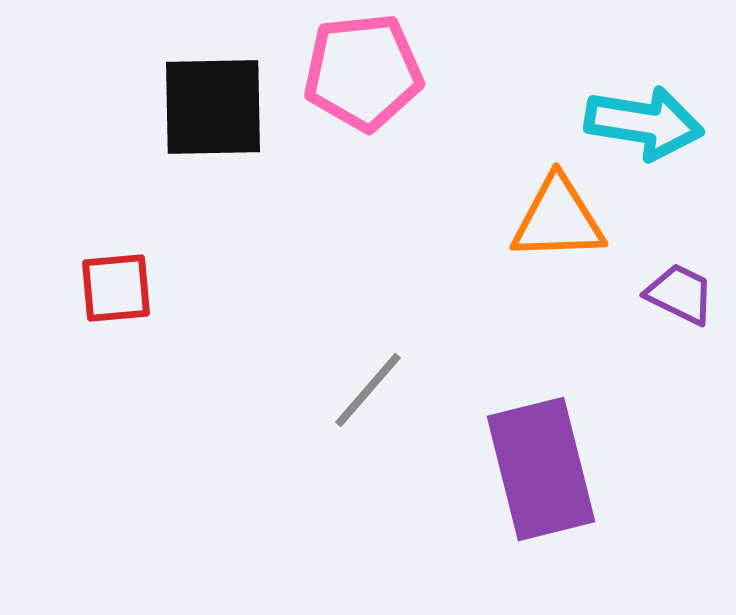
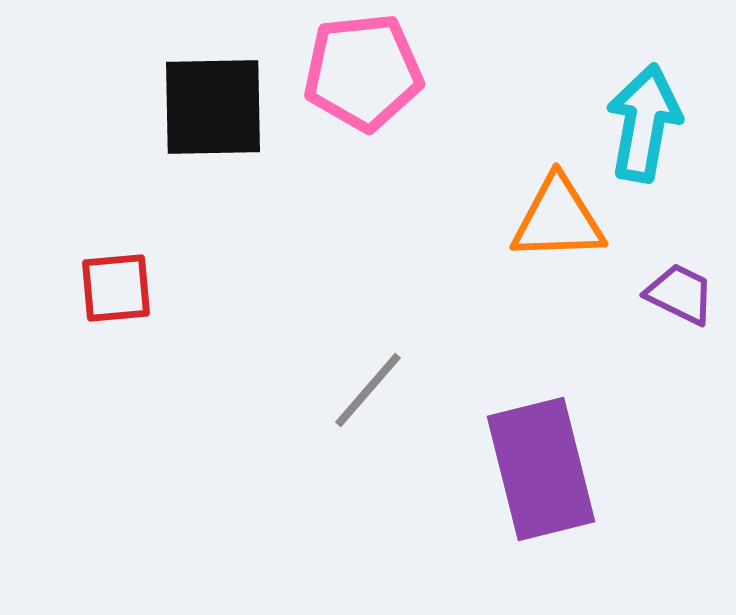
cyan arrow: rotated 89 degrees counterclockwise
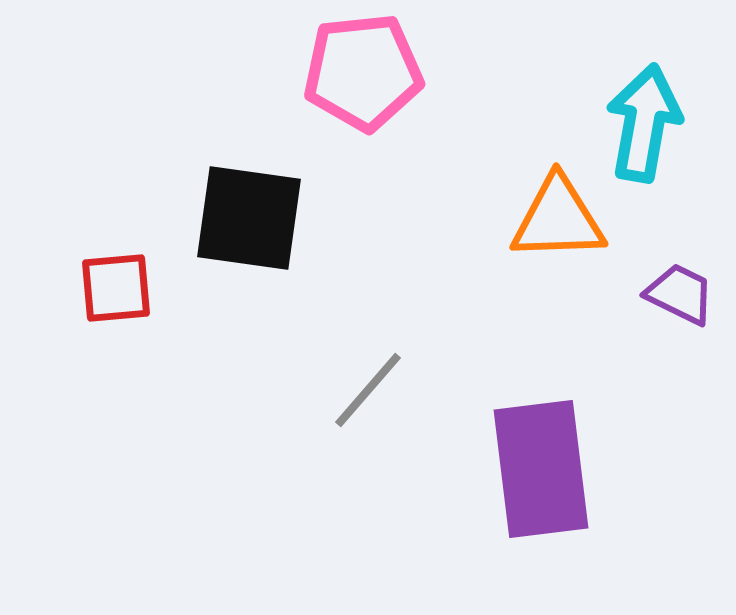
black square: moved 36 px right, 111 px down; rotated 9 degrees clockwise
purple rectangle: rotated 7 degrees clockwise
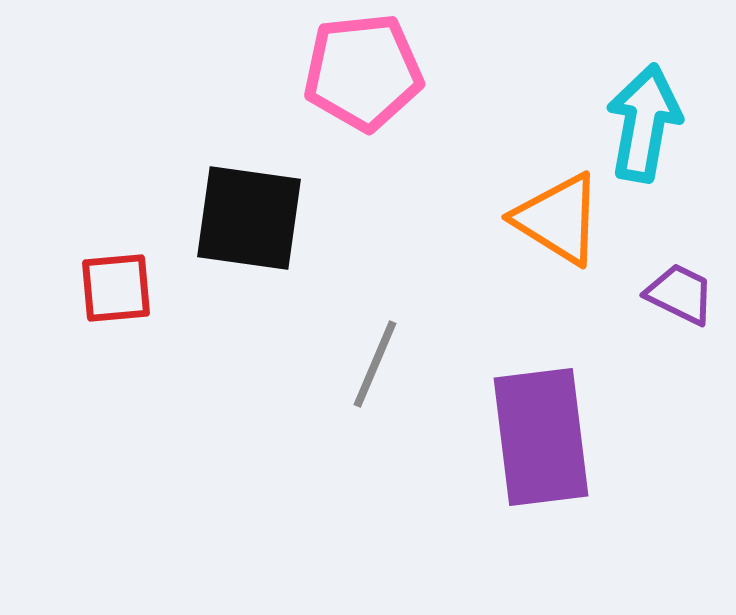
orange triangle: rotated 34 degrees clockwise
gray line: moved 7 px right, 26 px up; rotated 18 degrees counterclockwise
purple rectangle: moved 32 px up
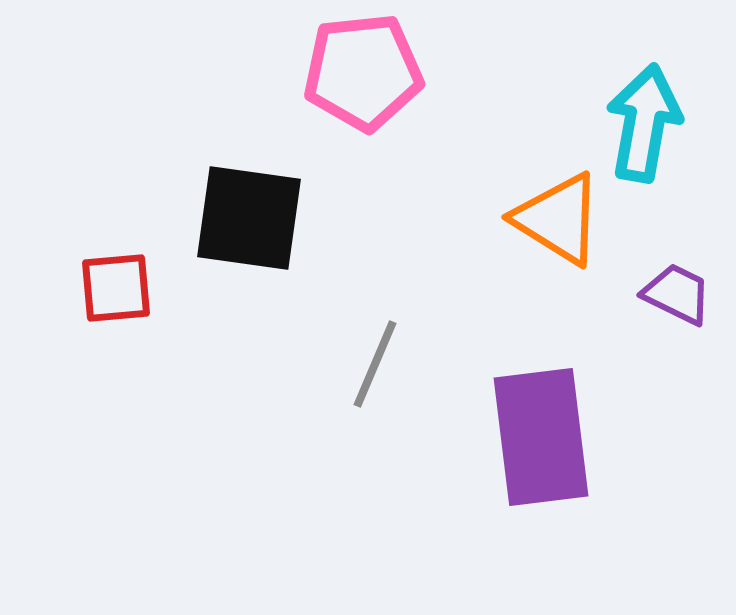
purple trapezoid: moved 3 px left
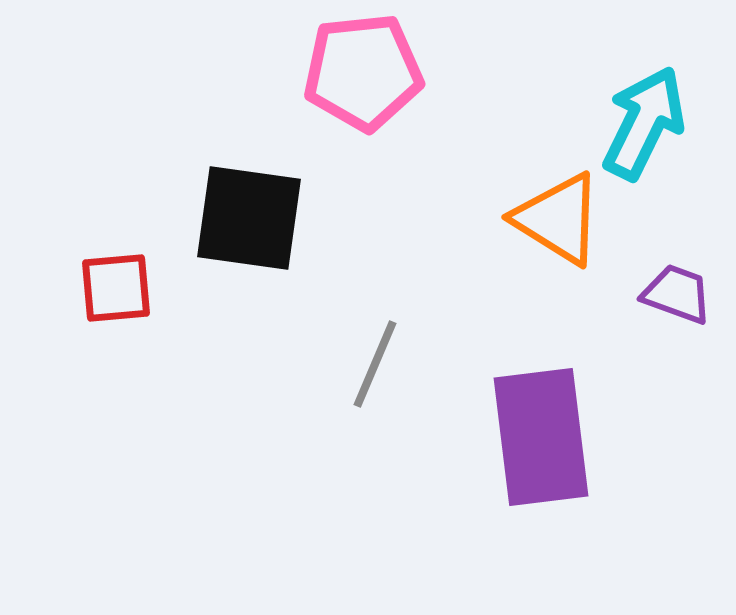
cyan arrow: rotated 16 degrees clockwise
purple trapezoid: rotated 6 degrees counterclockwise
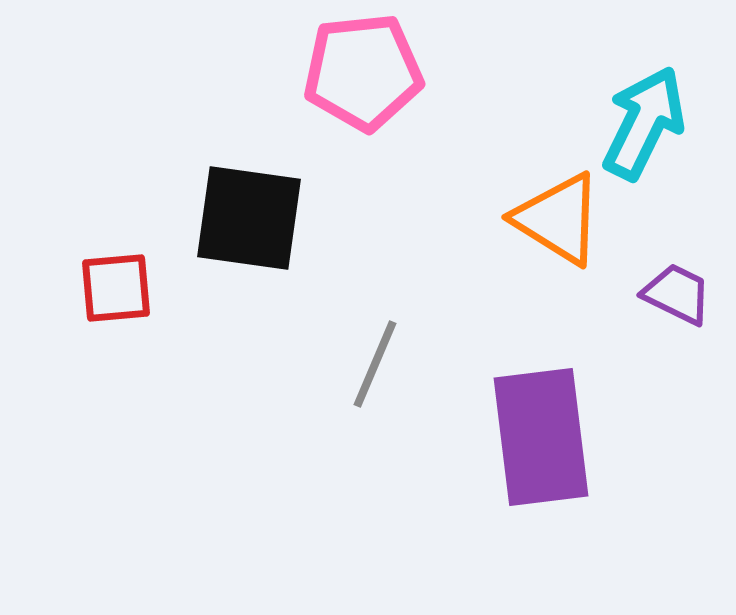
purple trapezoid: rotated 6 degrees clockwise
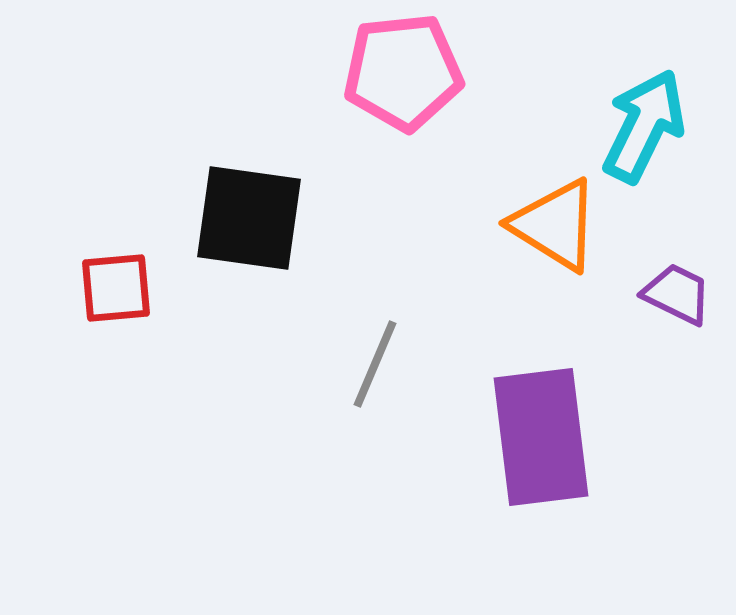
pink pentagon: moved 40 px right
cyan arrow: moved 3 px down
orange triangle: moved 3 px left, 6 px down
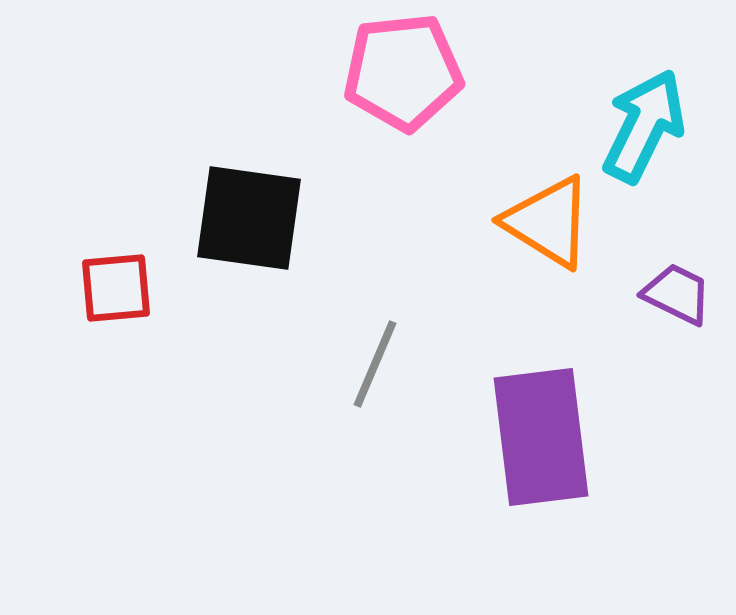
orange triangle: moved 7 px left, 3 px up
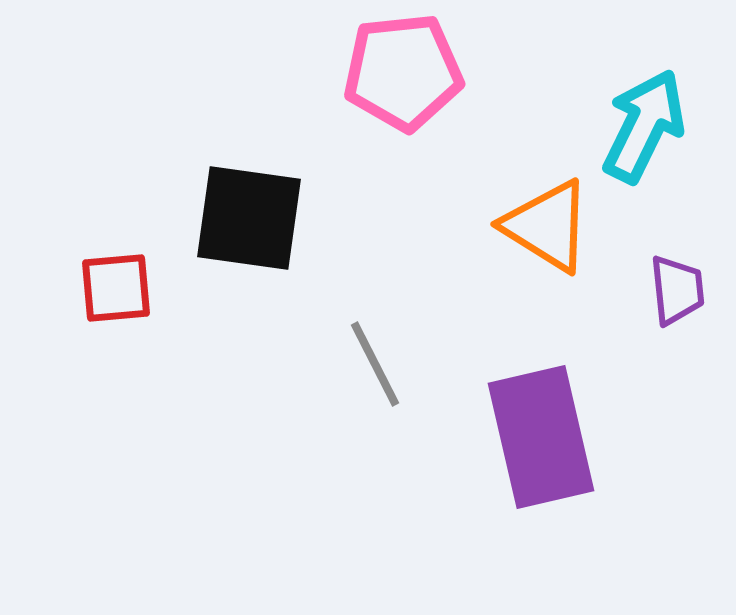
orange triangle: moved 1 px left, 4 px down
purple trapezoid: moved 4 px up; rotated 58 degrees clockwise
gray line: rotated 50 degrees counterclockwise
purple rectangle: rotated 6 degrees counterclockwise
